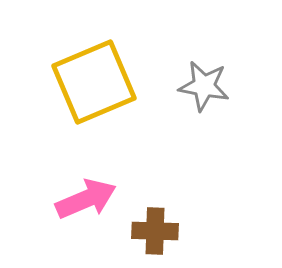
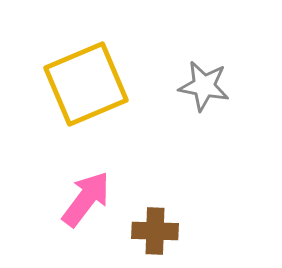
yellow square: moved 8 px left, 2 px down
pink arrow: rotated 30 degrees counterclockwise
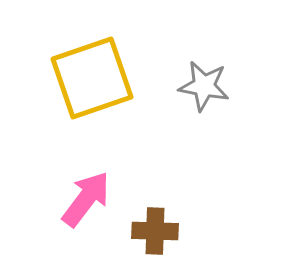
yellow square: moved 6 px right, 6 px up; rotated 4 degrees clockwise
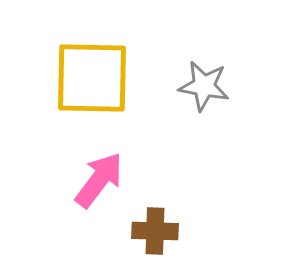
yellow square: rotated 20 degrees clockwise
pink arrow: moved 13 px right, 19 px up
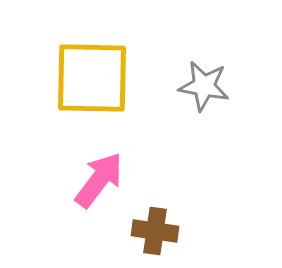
brown cross: rotated 6 degrees clockwise
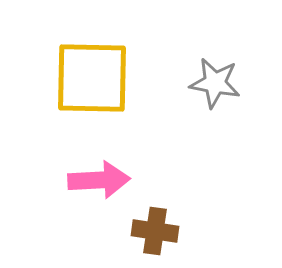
gray star: moved 11 px right, 3 px up
pink arrow: rotated 50 degrees clockwise
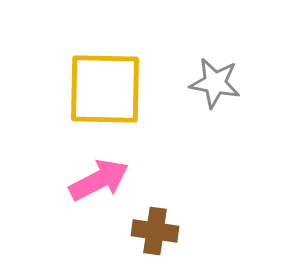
yellow square: moved 13 px right, 11 px down
pink arrow: rotated 24 degrees counterclockwise
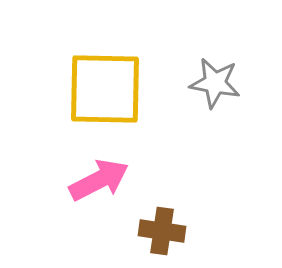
brown cross: moved 7 px right
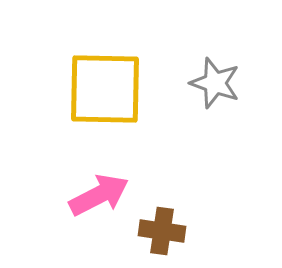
gray star: rotated 9 degrees clockwise
pink arrow: moved 15 px down
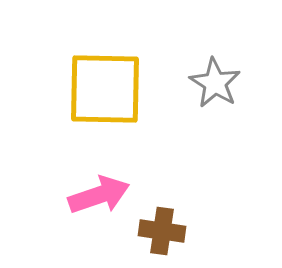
gray star: rotated 12 degrees clockwise
pink arrow: rotated 8 degrees clockwise
